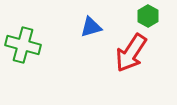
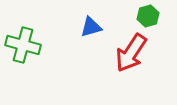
green hexagon: rotated 15 degrees clockwise
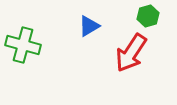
blue triangle: moved 2 px left, 1 px up; rotated 15 degrees counterclockwise
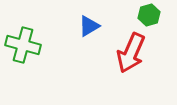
green hexagon: moved 1 px right, 1 px up
red arrow: rotated 9 degrees counterclockwise
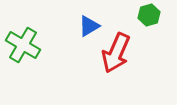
green cross: rotated 16 degrees clockwise
red arrow: moved 15 px left
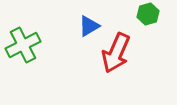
green hexagon: moved 1 px left, 1 px up
green cross: rotated 32 degrees clockwise
